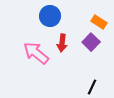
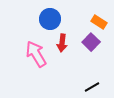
blue circle: moved 3 px down
pink arrow: moved 1 px down; rotated 20 degrees clockwise
black line: rotated 35 degrees clockwise
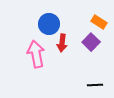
blue circle: moved 1 px left, 5 px down
pink arrow: rotated 20 degrees clockwise
black line: moved 3 px right, 2 px up; rotated 28 degrees clockwise
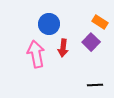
orange rectangle: moved 1 px right
red arrow: moved 1 px right, 5 px down
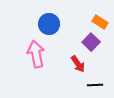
red arrow: moved 15 px right, 16 px down; rotated 42 degrees counterclockwise
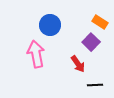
blue circle: moved 1 px right, 1 px down
